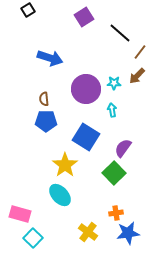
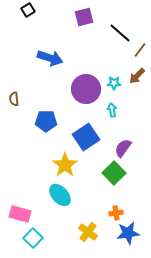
purple square: rotated 18 degrees clockwise
brown line: moved 2 px up
brown semicircle: moved 30 px left
blue square: rotated 24 degrees clockwise
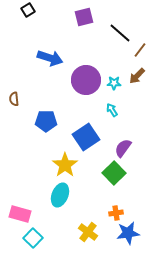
purple circle: moved 9 px up
cyan arrow: rotated 24 degrees counterclockwise
cyan ellipse: rotated 65 degrees clockwise
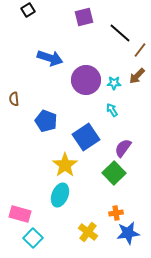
blue pentagon: rotated 20 degrees clockwise
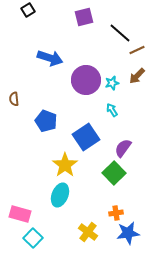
brown line: moved 3 px left; rotated 28 degrees clockwise
cyan star: moved 2 px left; rotated 16 degrees counterclockwise
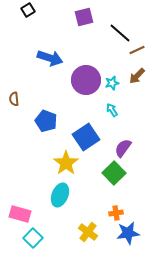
yellow star: moved 1 px right, 2 px up
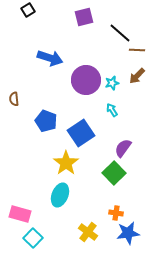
brown line: rotated 28 degrees clockwise
blue square: moved 5 px left, 4 px up
orange cross: rotated 16 degrees clockwise
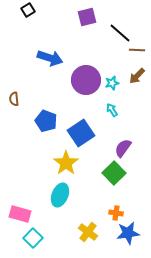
purple square: moved 3 px right
